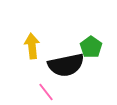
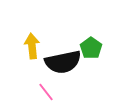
green pentagon: moved 1 px down
black semicircle: moved 3 px left, 3 px up
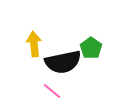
yellow arrow: moved 2 px right, 2 px up
pink line: moved 6 px right, 1 px up; rotated 12 degrees counterclockwise
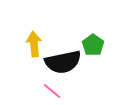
green pentagon: moved 2 px right, 3 px up
